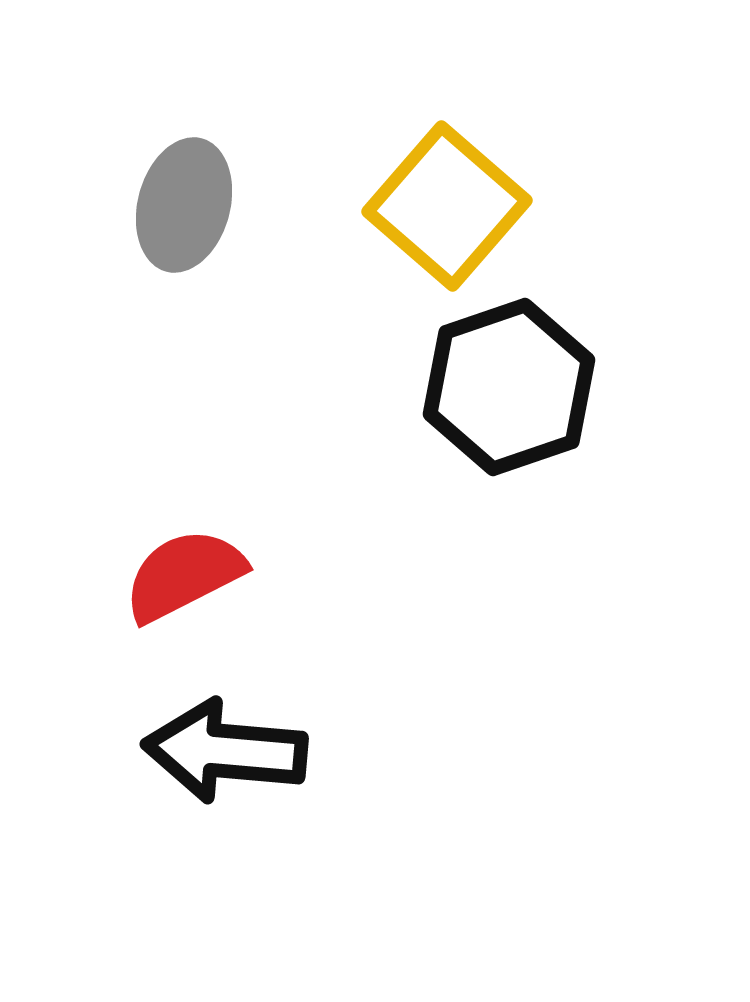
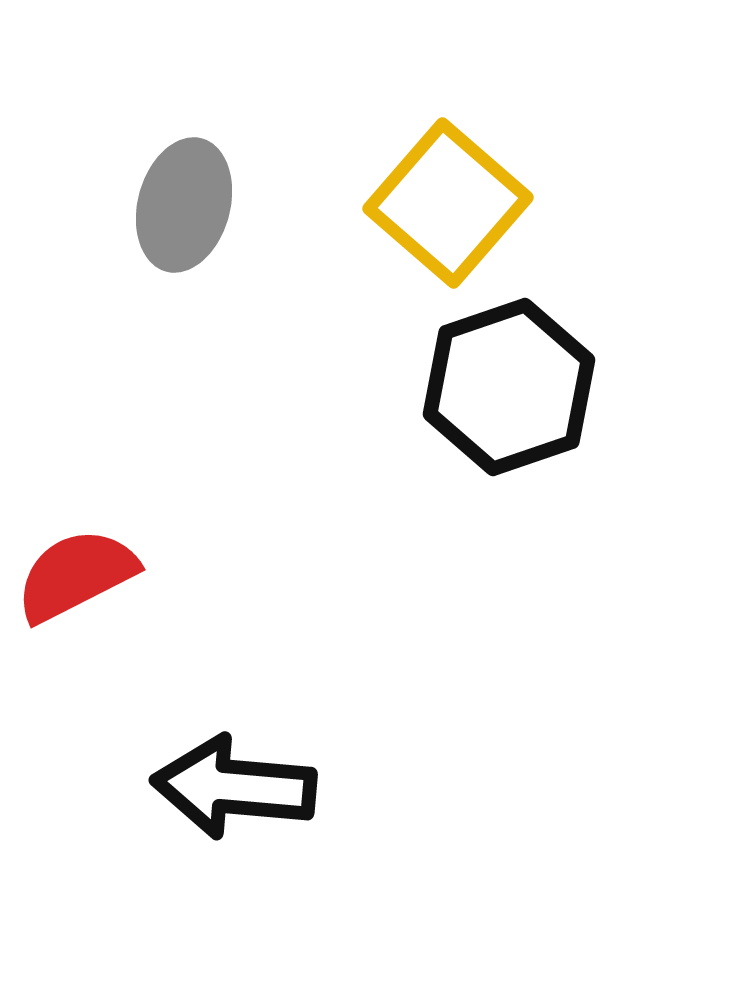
yellow square: moved 1 px right, 3 px up
red semicircle: moved 108 px left
black arrow: moved 9 px right, 36 px down
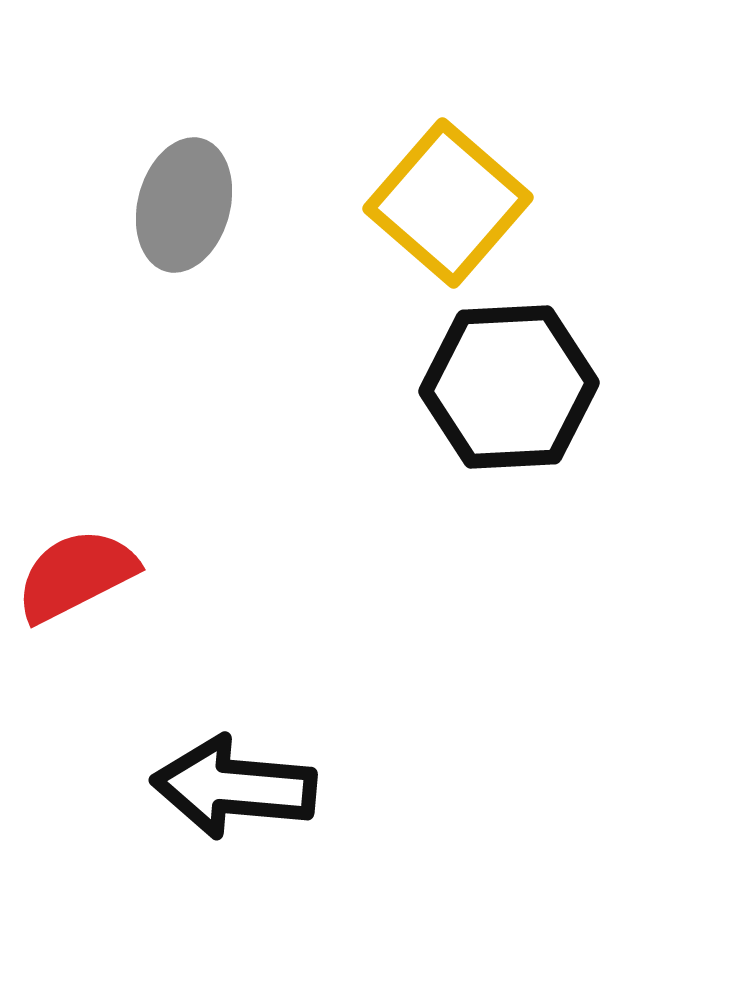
black hexagon: rotated 16 degrees clockwise
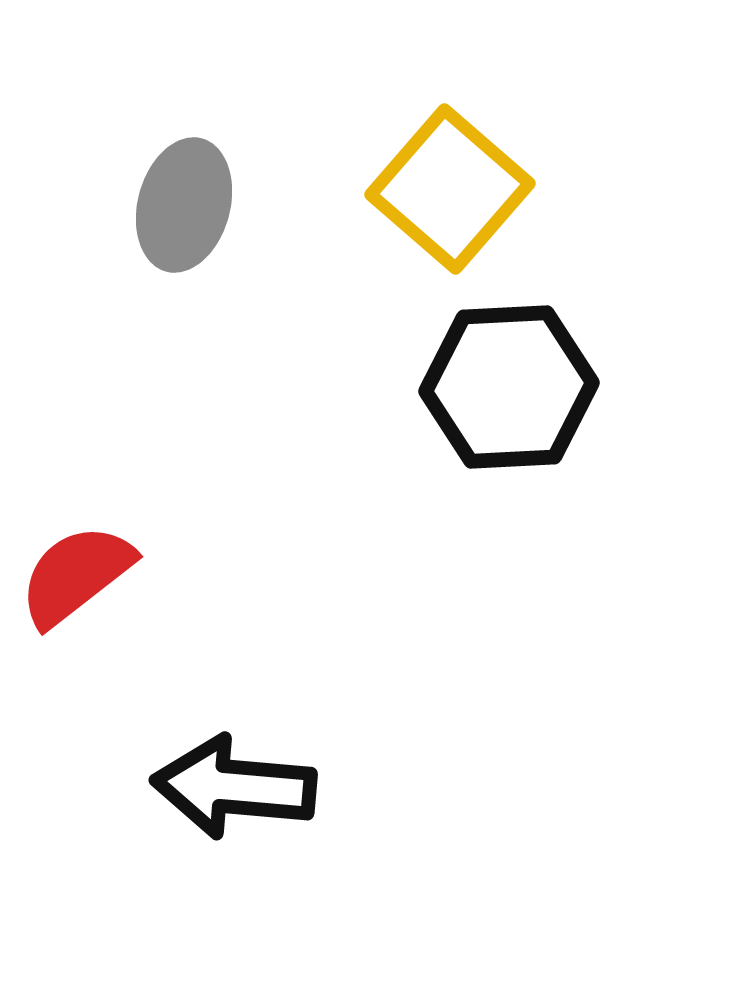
yellow square: moved 2 px right, 14 px up
red semicircle: rotated 11 degrees counterclockwise
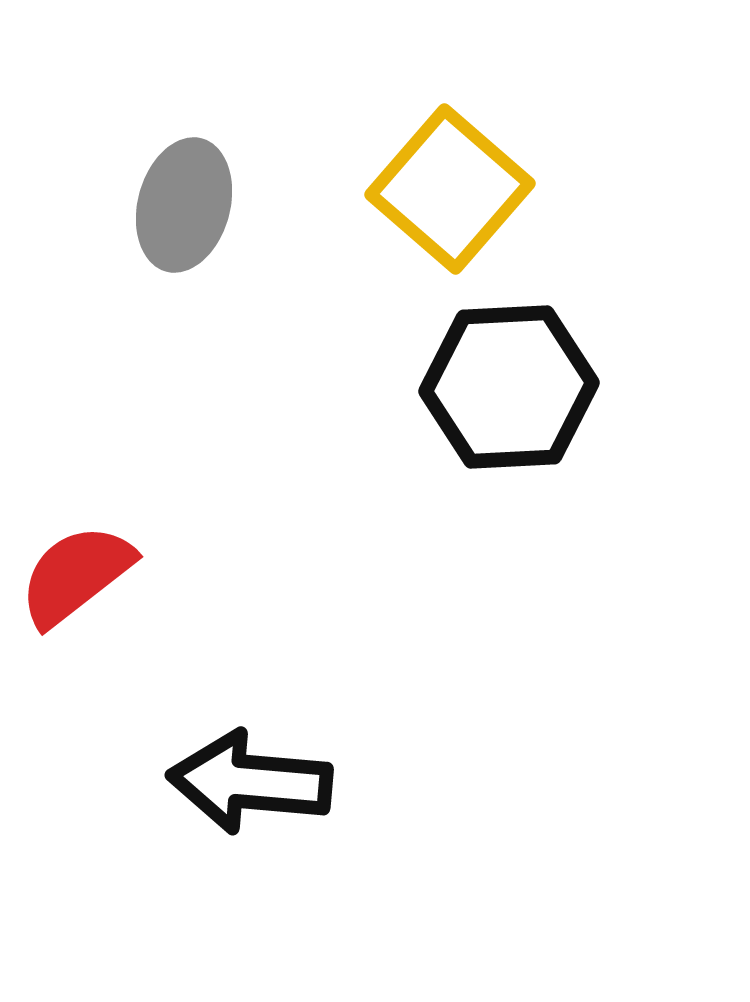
black arrow: moved 16 px right, 5 px up
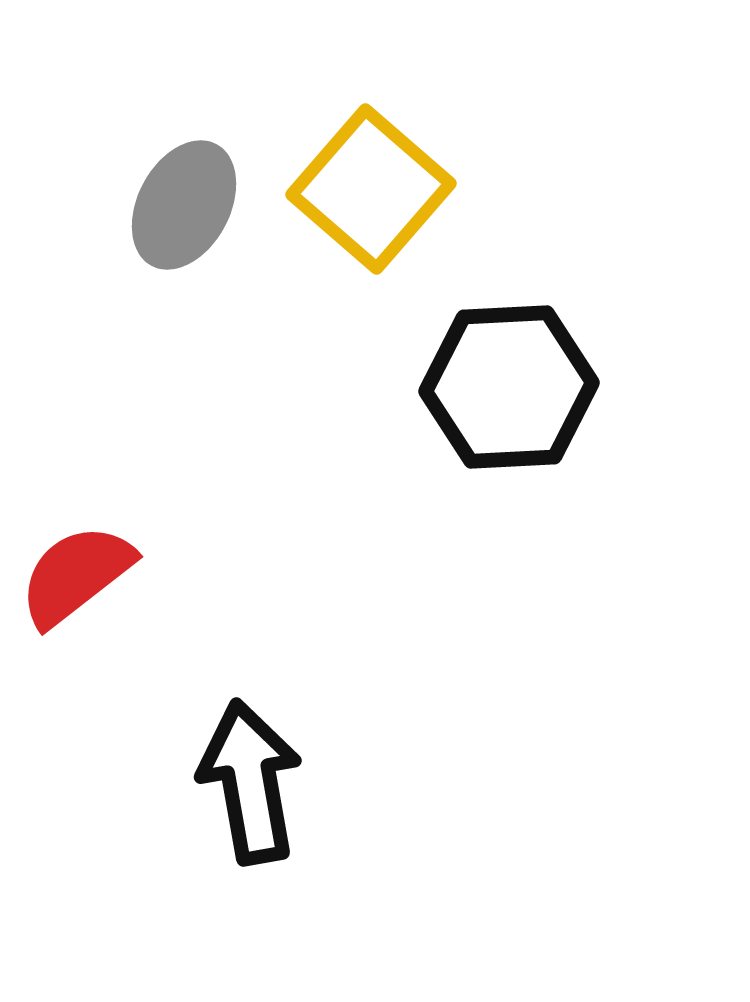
yellow square: moved 79 px left
gray ellipse: rotated 13 degrees clockwise
black arrow: rotated 75 degrees clockwise
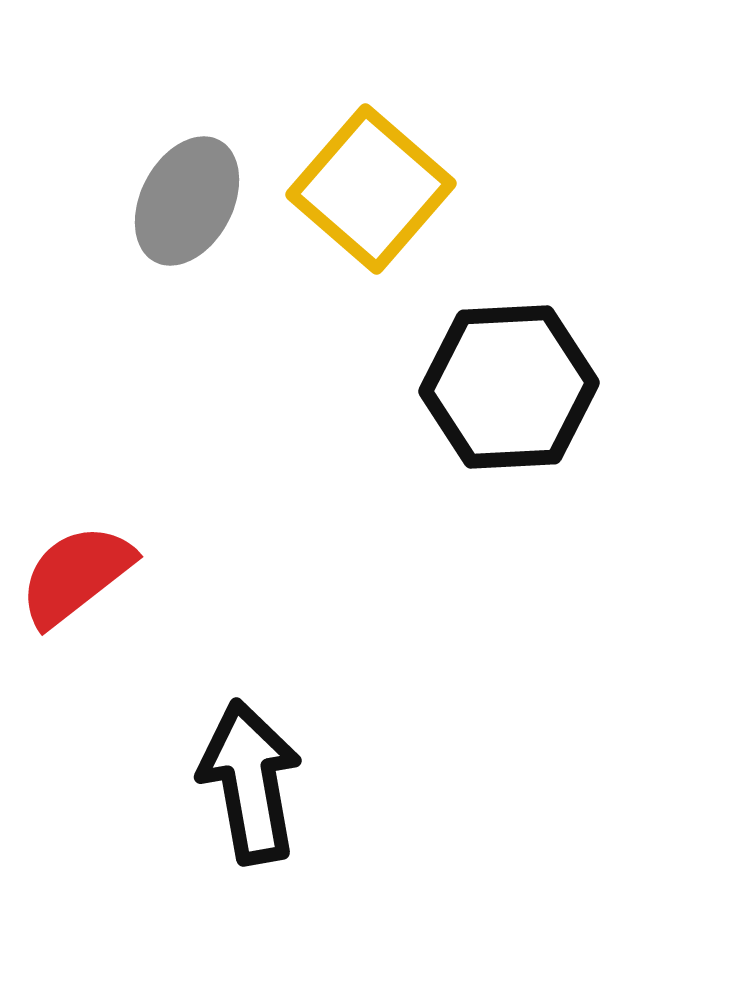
gray ellipse: moved 3 px right, 4 px up
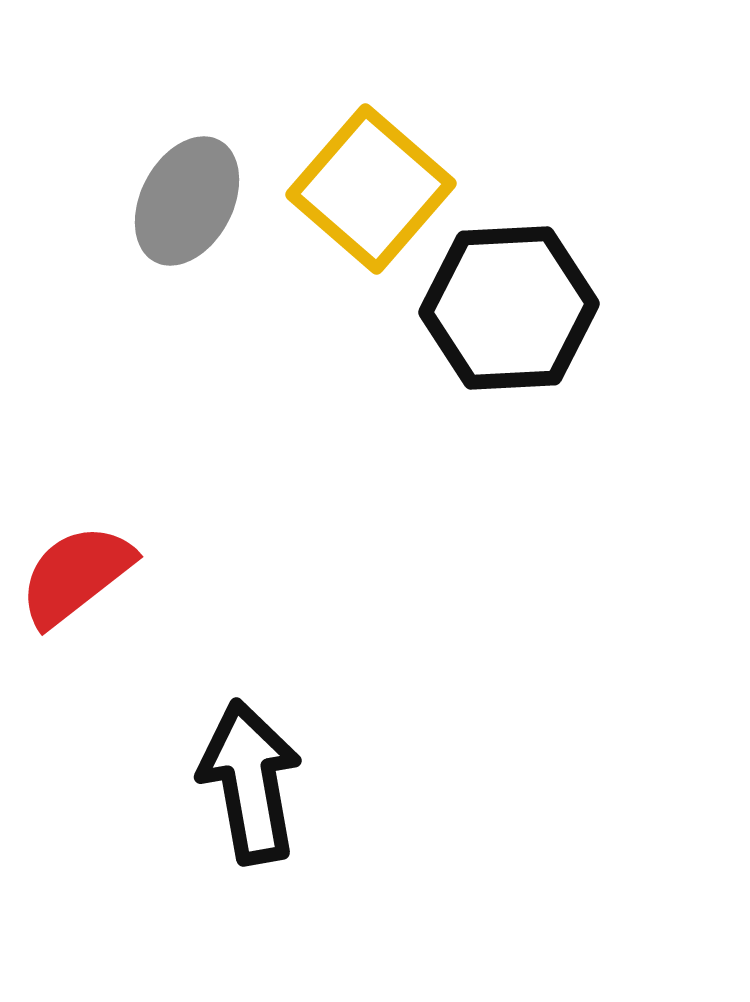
black hexagon: moved 79 px up
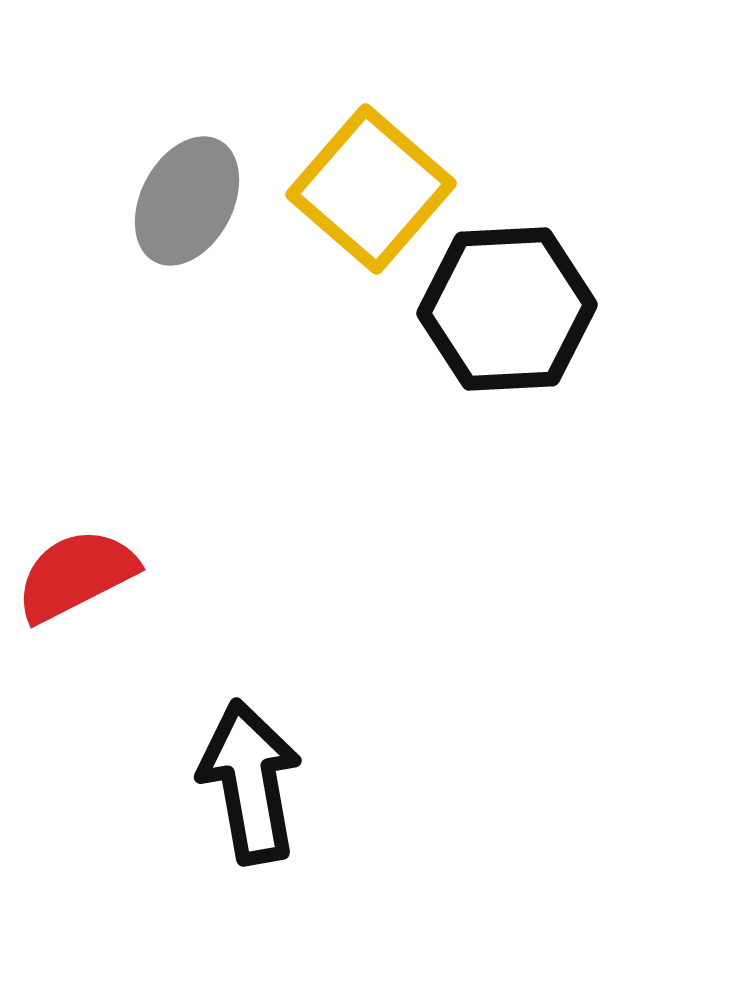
black hexagon: moved 2 px left, 1 px down
red semicircle: rotated 11 degrees clockwise
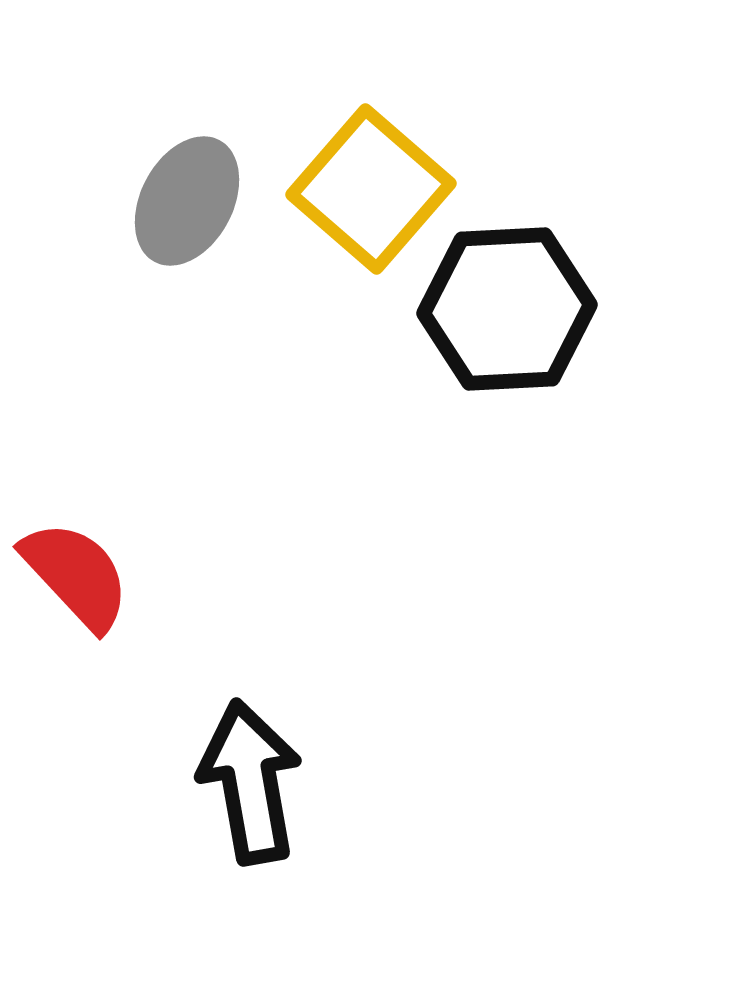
red semicircle: rotated 74 degrees clockwise
